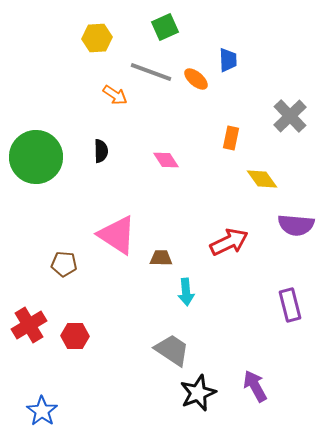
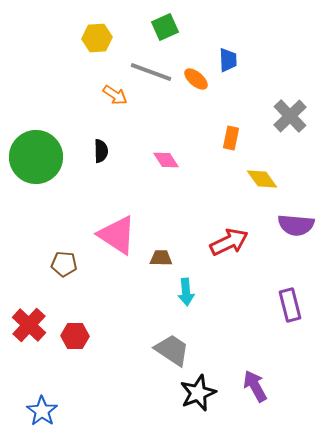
red cross: rotated 16 degrees counterclockwise
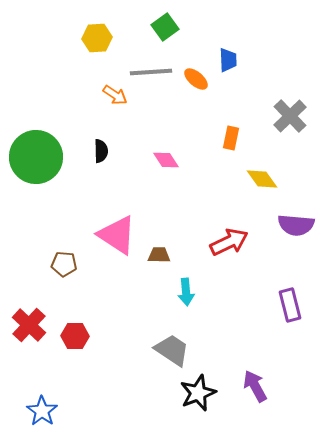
green square: rotated 12 degrees counterclockwise
gray line: rotated 24 degrees counterclockwise
brown trapezoid: moved 2 px left, 3 px up
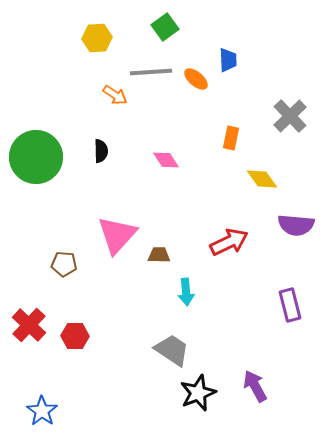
pink triangle: rotated 39 degrees clockwise
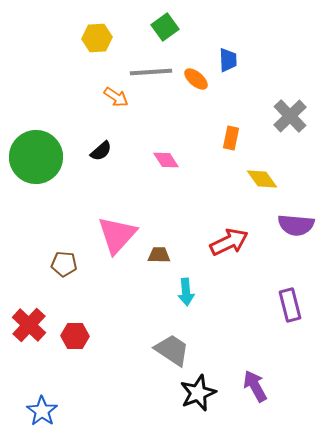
orange arrow: moved 1 px right, 2 px down
black semicircle: rotated 50 degrees clockwise
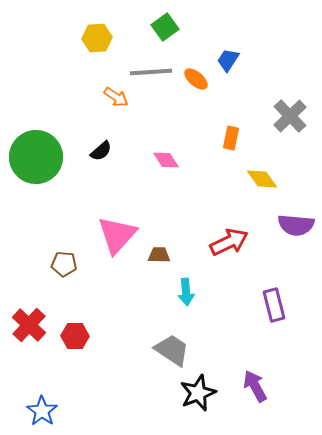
blue trapezoid: rotated 145 degrees counterclockwise
purple rectangle: moved 16 px left
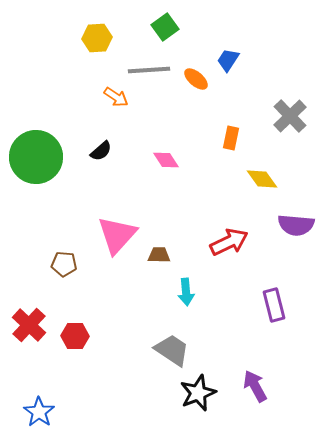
gray line: moved 2 px left, 2 px up
blue star: moved 3 px left, 1 px down
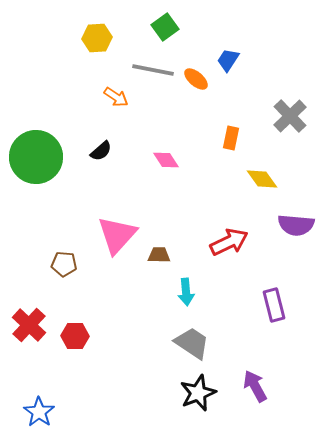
gray line: moved 4 px right; rotated 15 degrees clockwise
gray trapezoid: moved 20 px right, 7 px up
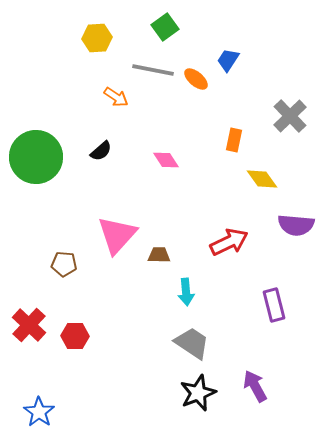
orange rectangle: moved 3 px right, 2 px down
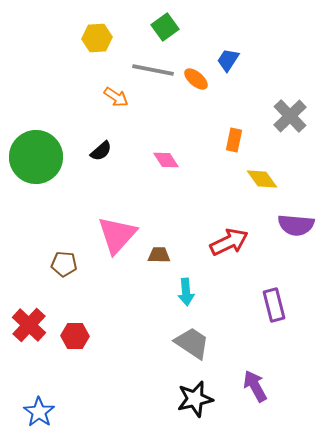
black star: moved 3 px left, 6 px down; rotated 9 degrees clockwise
